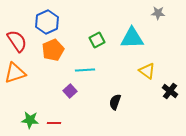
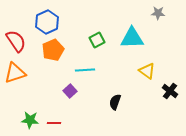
red semicircle: moved 1 px left
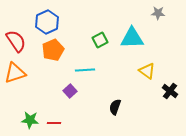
green square: moved 3 px right
black semicircle: moved 5 px down
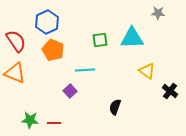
green square: rotated 21 degrees clockwise
orange pentagon: rotated 25 degrees counterclockwise
orange triangle: rotated 40 degrees clockwise
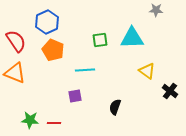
gray star: moved 2 px left, 3 px up
purple square: moved 5 px right, 5 px down; rotated 32 degrees clockwise
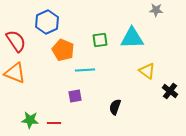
orange pentagon: moved 10 px right
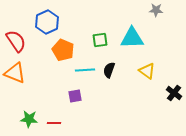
black cross: moved 4 px right, 2 px down
black semicircle: moved 6 px left, 37 px up
green star: moved 1 px left, 1 px up
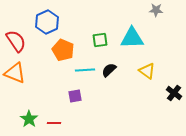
black semicircle: rotated 28 degrees clockwise
green star: rotated 30 degrees clockwise
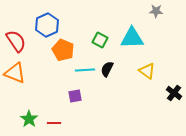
gray star: moved 1 px down
blue hexagon: moved 3 px down
green square: rotated 35 degrees clockwise
black semicircle: moved 2 px left, 1 px up; rotated 21 degrees counterclockwise
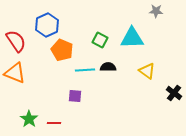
orange pentagon: moved 1 px left
black semicircle: moved 1 px right, 2 px up; rotated 63 degrees clockwise
purple square: rotated 16 degrees clockwise
